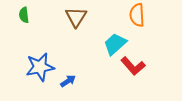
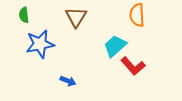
cyan trapezoid: moved 2 px down
blue star: moved 23 px up
blue arrow: rotated 56 degrees clockwise
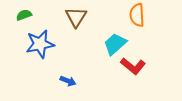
green semicircle: rotated 77 degrees clockwise
cyan trapezoid: moved 2 px up
red L-shape: rotated 10 degrees counterclockwise
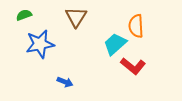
orange semicircle: moved 1 px left, 11 px down
blue arrow: moved 3 px left, 1 px down
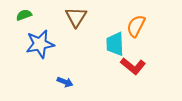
orange semicircle: rotated 30 degrees clockwise
cyan trapezoid: rotated 50 degrees counterclockwise
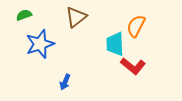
brown triangle: rotated 20 degrees clockwise
blue star: rotated 8 degrees counterclockwise
blue arrow: rotated 91 degrees clockwise
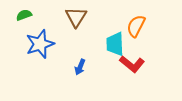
brown triangle: rotated 20 degrees counterclockwise
red L-shape: moved 1 px left, 2 px up
blue arrow: moved 15 px right, 15 px up
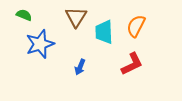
green semicircle: rotated 42 degrees clockwise
cyan trapezoid: moved 11 px left, 12 px up
red L-shape: rotated 65 degrees counterclockwise
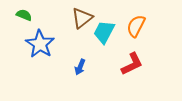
brown triangle: moved 6 px right, 1 px down; rotated 20 degrees clockwise
cyan trapezoid: rotated 30 degrees clockwise
blue star: rotated 20 degrees counterclockwise
